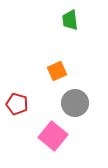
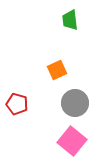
orange square: moved 1 px up
pink square: moved 19 px right, 5 px down
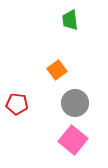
orange square: rotated 12 degrees counterclockwise
red pentagon: rotated 10 degrees counterclockwise
pink square: moved 1 px right, 1 px up
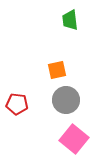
orange square: rotated 24 degrees clockwise
gray circle: moved 9 px left, 3 px up
pink square: moved 1 px right, 1 px up
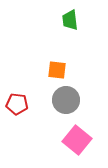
orange square: rotated 18 degrees clockwise
pink square: moved 3 px right, 1 px down
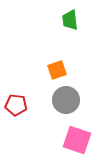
orange square: rotated 24 degrees counterclockwise
red pentagon: moved 1 px left, 1 px down
pink square: rotated 20 degrees counterclockwise
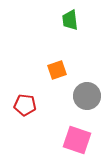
gray circle: moved 21 px right, 4 px up
red pentagon: moved 9 px right
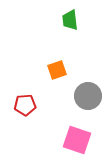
gray circle: moved 1 px right
red pentagon: rotated 10 degrees counterclockwise
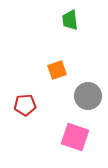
pink square: moved 2 px left, 3 px up
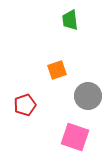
red pentagon: rotated 15 degrees counterclockwise
